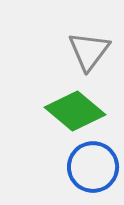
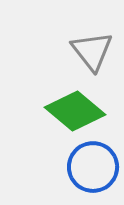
gray triangle: moved 3 px right; rotated 15 degrees counterclockwise
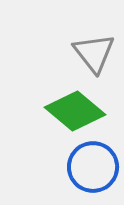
gray triangle: moved 2 px right, 2 px down
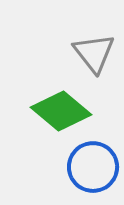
green diamond: moved 14 px left
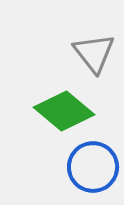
green diamond: moved 3 px right
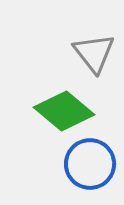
blue circle: moved 3 px left, 3 px up
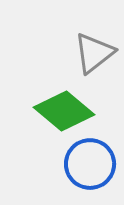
gray triangle: rotated 30 degrees clockwise
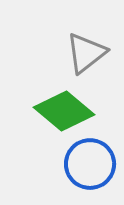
gray triangle: moved 8 px left
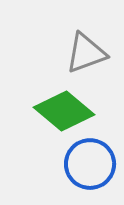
gray triangle: rotated 18 degrees clockwise
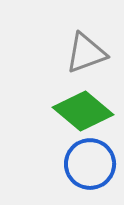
green diamond: moved 19 px right
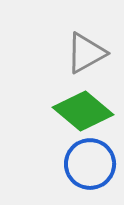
gray triangle: rotated 9 degrees counterclockwise
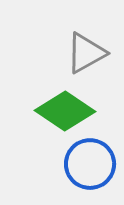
green diamond: moved 18 px left; rotated 6 degrees counterclockwise
